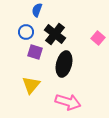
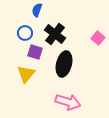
blue circle: moved 1 px left, 1 px down
yellow triangle: moved 5 px left, 11 px up
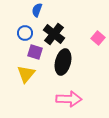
black cross: moved 1 px left
black ellipse: moved 1 px left, 2 px up
pink arrow: moved 1 px right, 3 px up; rotated 15 degrees counterclockwise
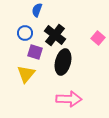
black cross: moved 1 px right, 1 px down
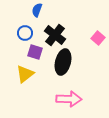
yellow triangle: moved 1 px left; rotated 12 degrees clockwise
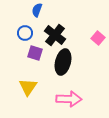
purple square: moved 1 px down
yellow triangle: moved 3 px right, 13 px down; rotated 18 degrees counterclockwise
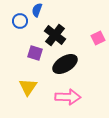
blue circle: moved 5 px left, 12 px up
pink square: rotated 24 degrees clockwise
black ellipse: moved 2 px right, 2 px down; rotated 45 degrees clockwise
pink arrow: moved 1 px left, 2 px up
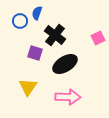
blue semicircle: moved 3 px down
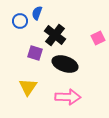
black ellipse: rotated 50 degrees clockwise
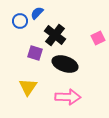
blue semicircle: rotated 24 degrees clockwise
